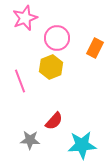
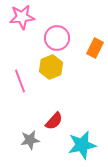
pink star: moved 3 px left, 1 px up; rotated 15 degrees clockwise
gray star: rotated 12 degrees counterclockwise
cyan star: rotated 8 degrees counterclockwise
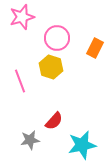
pink star: rotated 10 degrees counterclockwise
yellow hexagon: rotated 20 degrees counterclockwise
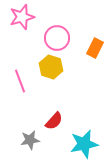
cyan star: moved 2 px right, 1 px up
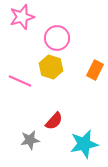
orange rectangle: moved 22 px down
pink line: rotated 45 degrees counterclockwise
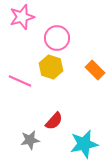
orange rectangle: rotated 72 degrees counterclockwise
